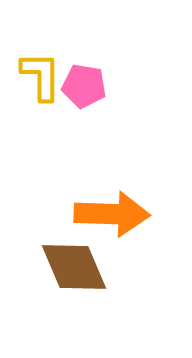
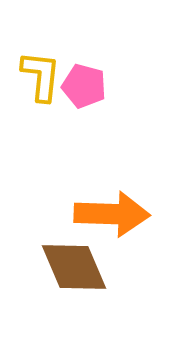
yellow L-shape: rotated 6 degrees clockwise
pink pentagon: rotated 6 degrees clockwise
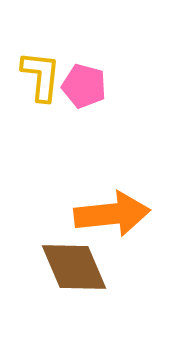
orange arrow: rotated 8 degrees counterclockwise
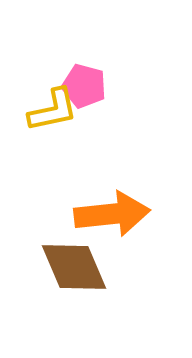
yellow L-shape: moved 12 px right, 34 px down; rotated 72 degrees clockwise
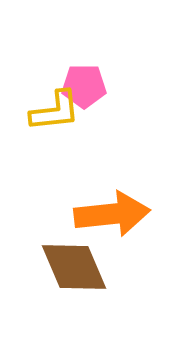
pink pentagon: rotated 15 degrees counterclockwise
yellow L-shape: moved 2 px right, 1 px down; rotated 6 degrees clockwise
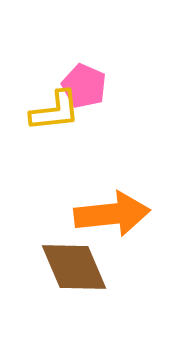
pink pentagon: rotated 24 degrees clockwise
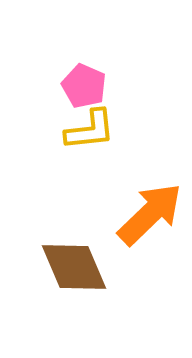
yellow L-shape: moved 35 px right, 19 px down
orange arrow: moved 38 px right; rotated 38 degrees counterclockwise
